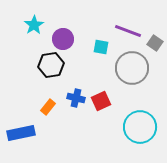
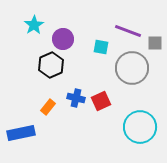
gray square: rotated 35 degrees counterclockwise
black hexagon: rotated 15 degrees counterclockwise
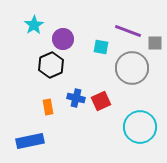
orange rectangle: rotated 49 degrees counterclockwise
blue rectangle: moved 9 px right, 8 px down
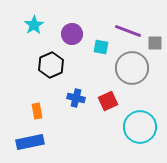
purple circle: moved 9 px right, 5 px up
red square: moved 7 px right
orange rectangle: moved 11 px left, 4 px down
blue rectangle: moved 1 px down
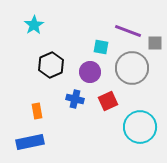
purple circle: moved 18 px right, 38 px down
blue cross: moved 1 px left, 1 px down
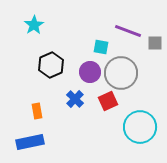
gray circle: moved 11 px left, 5 px down
blue cross: rotated 30 degrees clockwise
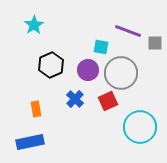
purple circle: moved 2 px left, 2 px up
orange rectangle: moved 1 px left, 2 px up
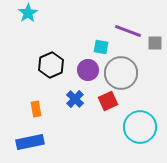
cyan star: moved 6 px left, 12 px up
